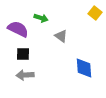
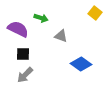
gray triangle: rotated 16 degrees counterclockwise
blue diamond: moved 3 px left, 4 px up; rotated 50 degrees counterclockwise
gray arrow: rotated 42 degrees counterclockwise
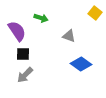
purple semicircle: moved 1 px left, 2 px down; rotated 30 degrees clockwise
gray triangle: moved 8 px right
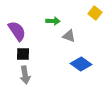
green arrow: moved 12 px right, 3 px down; rotated 16 degrees counterclockwise
gray arrow: rotated 54 degrees counterclockwise
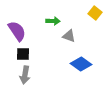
gray arrow: rotated 18 degrees clockwise
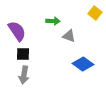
blue diamond: moved 2 px right
gray arrow: moved 1 px left
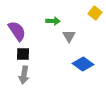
gray triangle: rotated 40 degrees clockwise
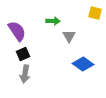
yellow square: rotated 24 degrees counterclockwise
black square: rotated 24 degrees counterclockwise
gray arrow: moved 1 px right, 1 px up
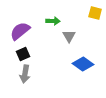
purple semicircle: moved 3 px right; rotated 95 degrees counterclockwise
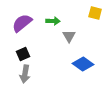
purple semicircle: moved 2 px right, 8 px up
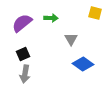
green arrow: moved 2 px left, 3 px up
gray triangle: moved 2 px right, 3 px down
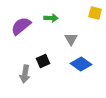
purple semicircle: moved 1 px left, 3 px down
black square: moved 20 px right, 7 px down
blue diamond: moved 2 px left
